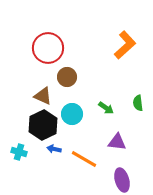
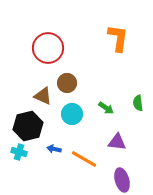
orange L-shape: moved 7 px left, 7 px up; rotated 40 degrees counterclockwise
brown circle: moved 6 px down
black hexagon: moved 15 px left, 1 px down; rotated 12 degrees clockwise
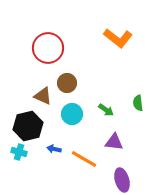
orange L-shape: rotated 120 degrees clockwise
green arrow: moved 2 px down
purple triangle: moved 3 px left
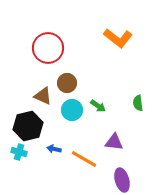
green arrow: moved 8 px left, 4 px up
cyan circle: moved 4 px up
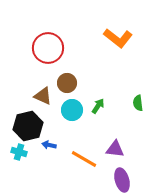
green arrow: rotated 91 degrees counterclockwise
purple triangle: moved 1 px right, 7 px down
blue arrow: moved 5 px left, 4 px up
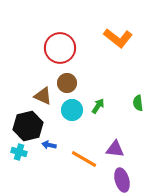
red circle: moved 12 px right
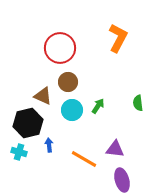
orange L-shape: rotated 100 degrees counterclockwise
brown circle: moved 1 px right, 1 px up
black hexagon: moved 3 px up
blue arrow: rotated 72 degrees clockwise
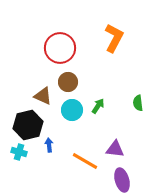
orange L-shape: moved 4 px left
black hexagon: moved 2 px down
orange line: moved 1 px right, 2 px down
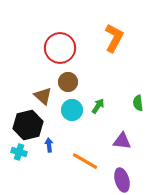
brown triangle: rotated 18 degrees clockwise
purple triangle: moved 7 px right, 8 px up
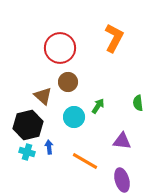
cyan circle: moved 2 px right, 7 px down
blue arrow: moved 2 px down
cyan cross: moved 8 px right
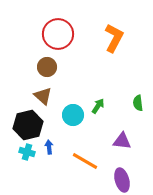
red circle: moved 2 px left, 14 px up
brown circle: moved 21 px left, 15 px up
cyan circle: moved 1 px left, 2 px up
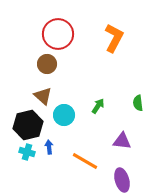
brown circle: moved 3 px up
cyan circle: moved 9 px left
